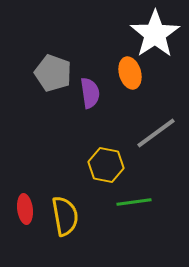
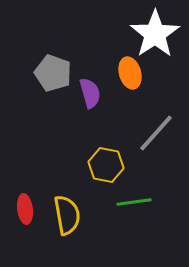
purple semicircle: rotated 8 degrees counterclockwise
gray line: rotated 12 degrees counterclockwise
yellow semicircle: moved 2 px right, 1 px up
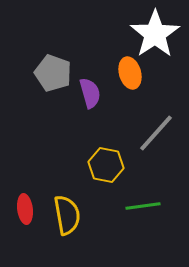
green line: moved 9 px right, 4 px down
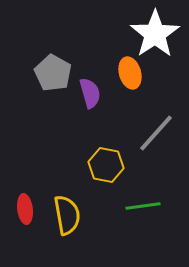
gray pentagon: rotated 9 degrees clockwise
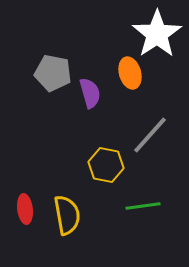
white star: moved 2 px right
gray pentagon: rotated 18 degrees counterclockwise
gray line: moved 6 px left, 2 px down
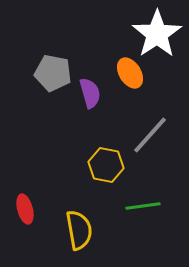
orange ellipse: rotated 16 degrees counterclockwise
red ellipse: rotated 8 degrees counterclockwise
yellow semicircle: moved 12 px right, 15 px down
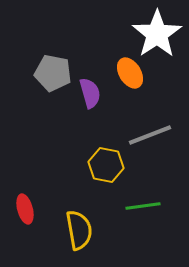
gray line: rotated 27 degrees clockwise
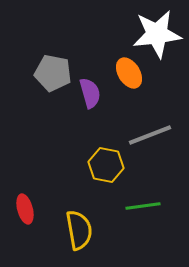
white star: rotated 27 degrees clockwise
orange ellipse: moved 1 px left
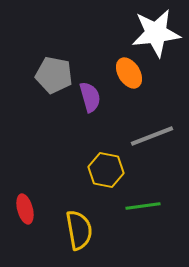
white star: moved 1 px left, 1 px up
gray pentagon: moved 1 px right, 2 px down
purple semicircle: moved 4 px down
gray line: moved 2 px right, 1 px down
yellow hexagon: moved 5 px down
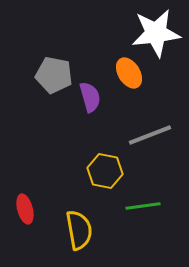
gray line: moved 2 px left, 1 px up
yellow hexagon: moved 1 px left, 1 px down
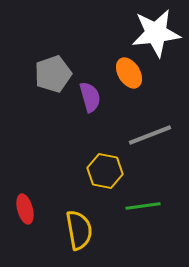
gray pentagon: moved 1 px left, 1 px up; rotated 30 degrees counterclockwise
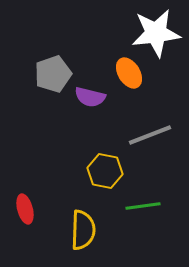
purple semicircle: rotated 120 degrees clockwise
yellow semicircle: moved 4 px right; rotated 12 degrees clockwise
